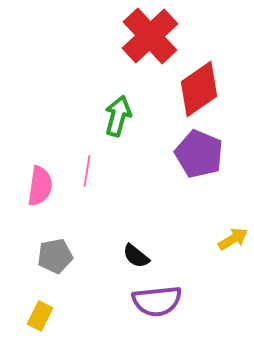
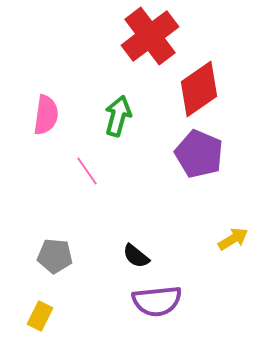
red cross: rotated 6 degrees clockwise
pink line: rotated 44 degrees counterclockwise
pink semicircle: moved 6 px right, 71 px up
gray pentagon: rotated 16 degrees clockwise
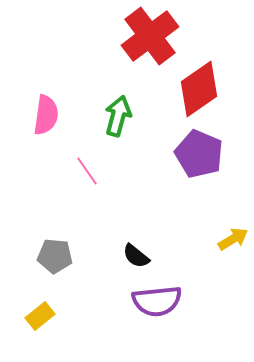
yellow rectangle: rotated 24 degrees clockwise
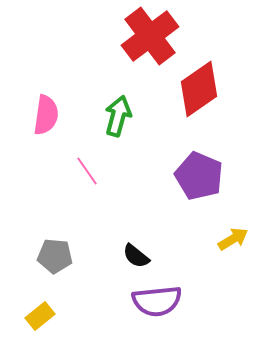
purple pentagon: moved 22 px down
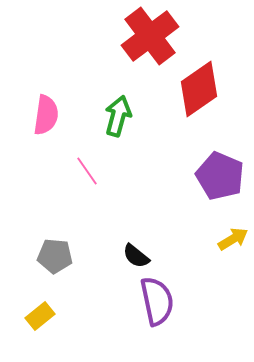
purple pentagon: moved 21 px right
purple semicircle: rotated 96 degrees counterclockwise
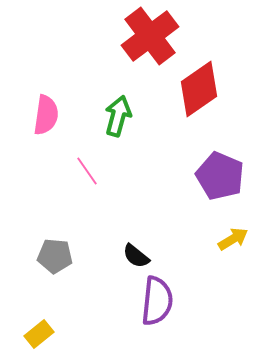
purple semicircle: rotated 18 degrees clockwise
yellow rectangle: moved 1 px left, 18 px down
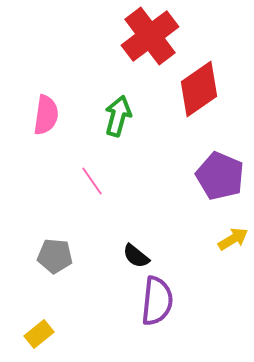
pink line: moved 5 px right, 10 px down
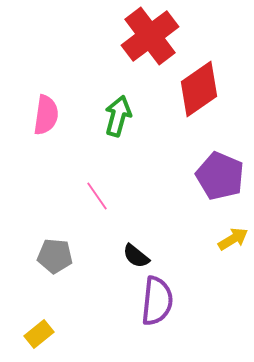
pink line: moved 5 px right, 15 px down
